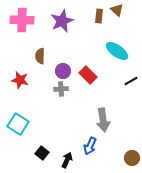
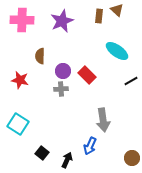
red rectangle: moved 1 px left
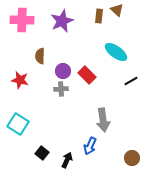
cyan ellipse: moved 1 px left, 1 px down
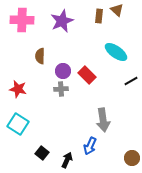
red star: moved 2 px left, 9 px down
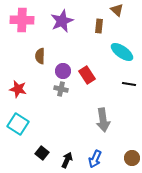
brown rectangle: moved 10 px down
cyan ellipse: moved 6 px right
red rectangle: rotated 12 degrees clockwise
black line: moved 2 px left, 3 px down; rotated 40 degrees clockwise
gray cross: rotated 16 degrees clockwise
blue arrow: moved 5 px right, 13 px down
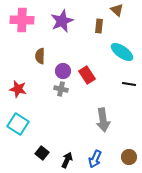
brown circle: moved 3 px left, 1 px up
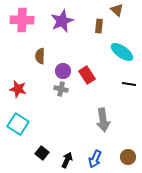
brown circle: moved 1 px left
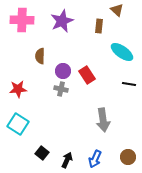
red star: rotated 18 degrees counterclockwise
